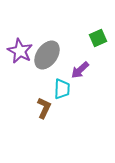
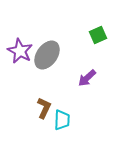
green square: moved 3 px up
purple arrow: moved 7 px right, 8 px down
cyan trapezoid: moved 31 px down
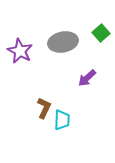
green square: moved 3 px right, 2 px up; rotated 18 degrees counterclockwise
gray ellipse: moved 16 px right, 13 px up; rotated 44 degrees clockwise
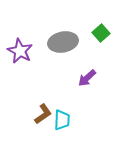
brown L-shape: moved 1 px left, 6 px down; rotated 30 degrees clockwise
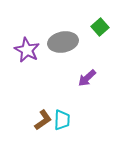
green square: moved 1 px left, 6 px up
purple star: moved 7 px right, 1 px up
brown L-shape: moved 6 px down
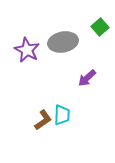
cyan trapezoid: moved 5 px up
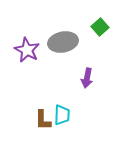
purple arrow: rotated 36 degrees counterclockwise
brown L-shape: rotated 125 degrees clockwise
